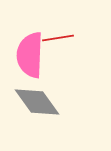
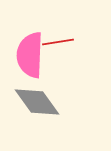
red line: moved 4 px down
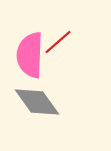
red line: rotated 32 degrees counterclockwise
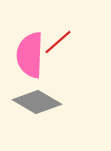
gray diamond: rotated 24 degrees counterclockwise
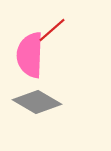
red line: moved 6 px left, 12 px up
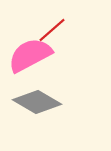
pink semicircle: rotated 60 degrees clockwise
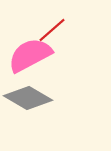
gray diamond: moved 9 px left, 4 px up
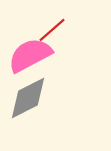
gray diamond: rotated 57 degrees counterclockwise
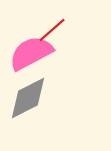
pink semicircle: moved 1 px right, 2 px up
